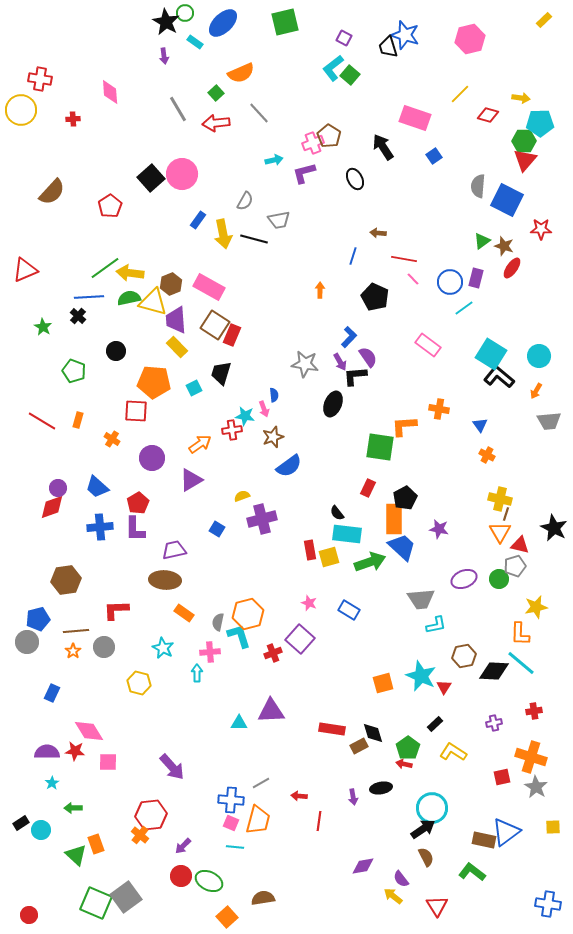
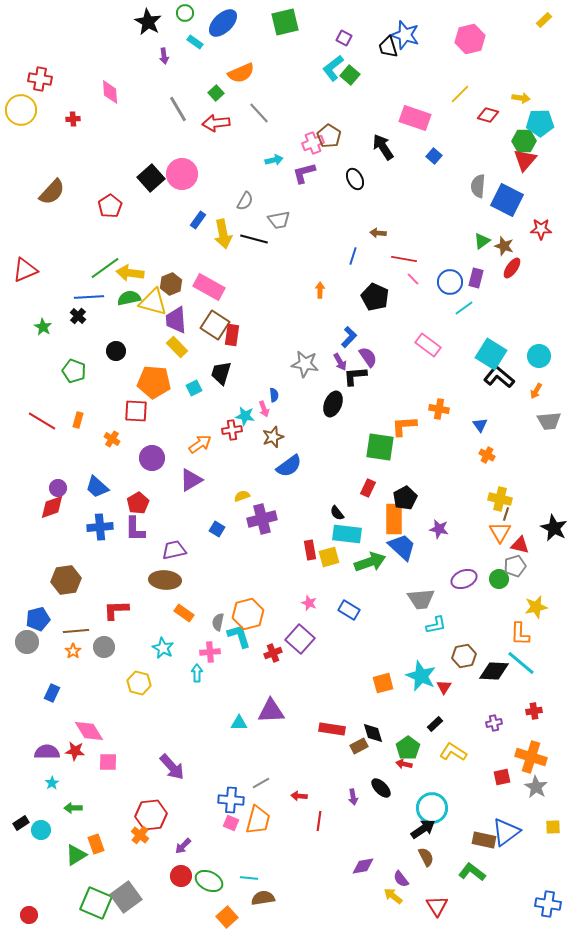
black star at (166, 22): moved 18 px left
blue square at (434, 156): rotated 14 degrees counterclockwise
red rectangle at (232, 335): rotated 15 degrees counterclockwise
black ellipse at (381, 788): rotated 55 degrees clockwise
cyan line at (235, 847): moved 14 px right, 31 px down
green triangle at (76, 855): rotated 45 degrees clockwise
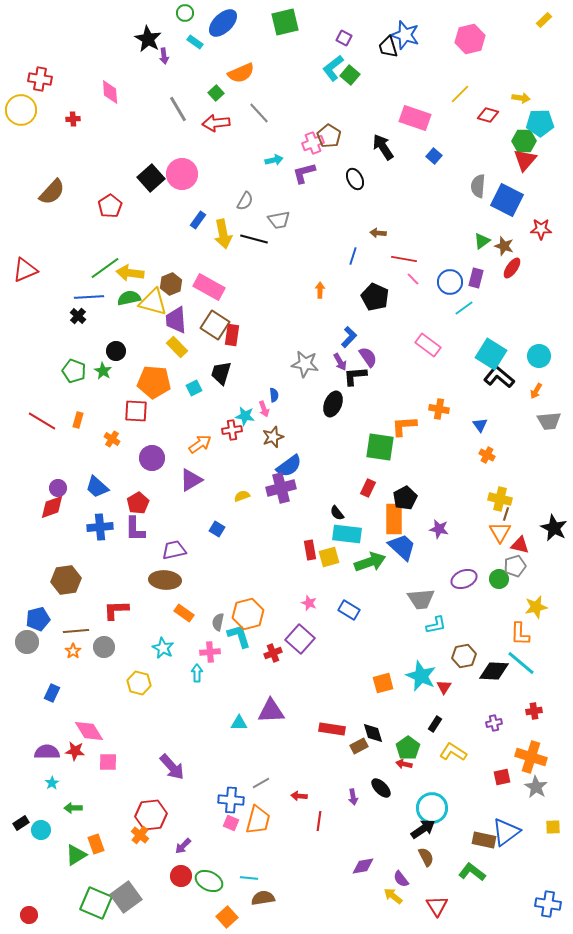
black star at (148, 22): moved 17 px down
green star at (43, 327): moved 60 px right, 44 px down
purple cross at (262, 519): moved 19 px right, 31 px up
black rectangle at (435, 724): rotated 14 degrees counterclockwise
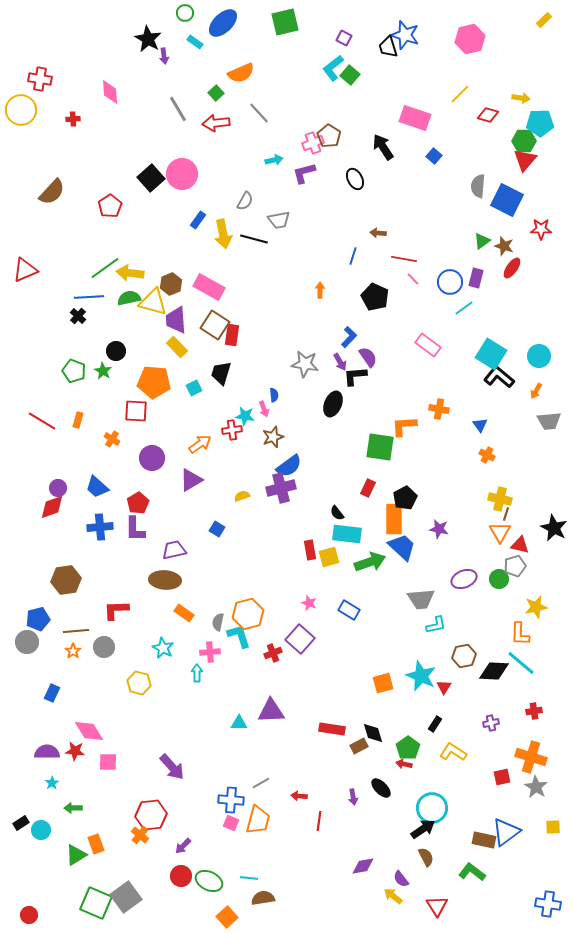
purple cross at (494, 723): moved 3 px left
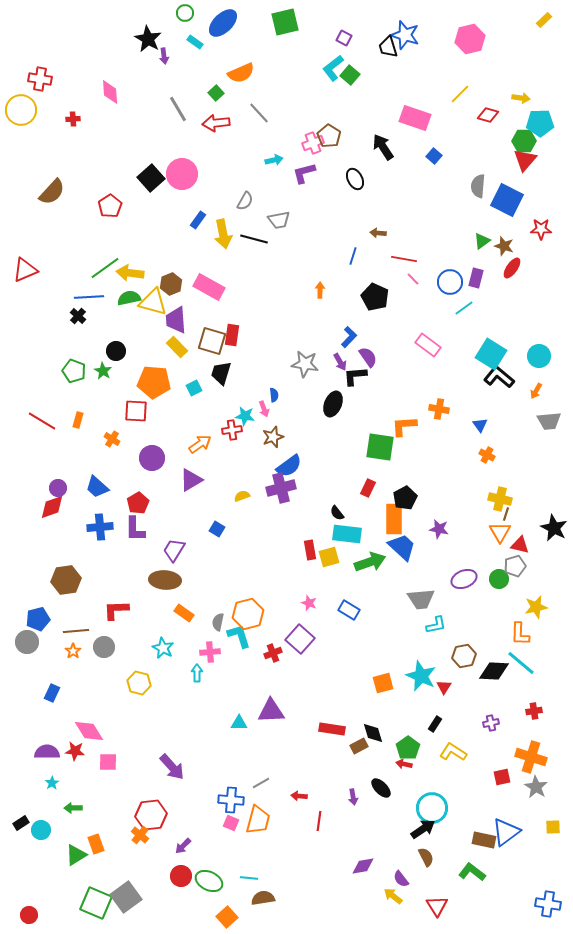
brown square at (215, 325): moved 3 px left, 16 px down; rotated 16 degrees counterclockwise
purple trapezoid at (174, 550): rotated 45 degrees counterclockwise
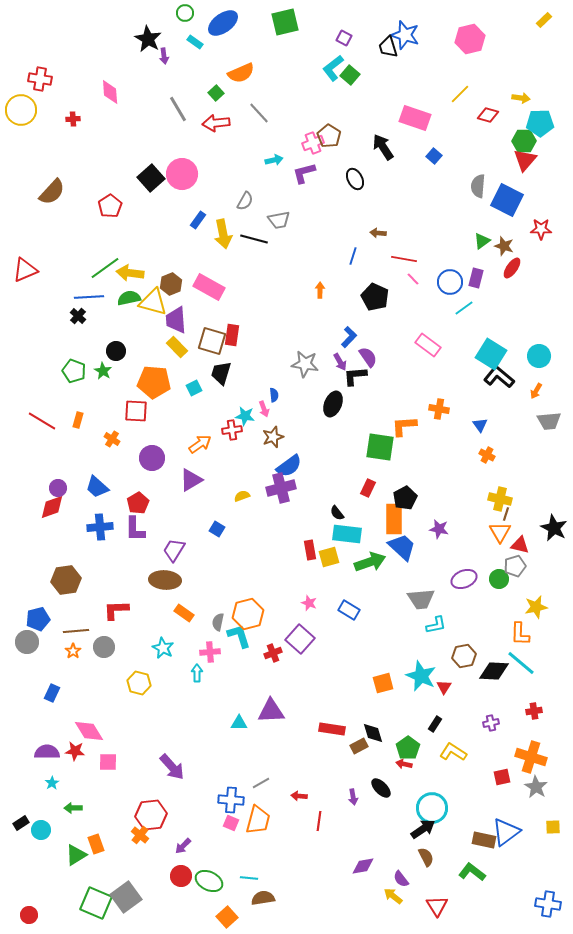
blue ellipse at (223, 23): rotated 8 degrees clockwise
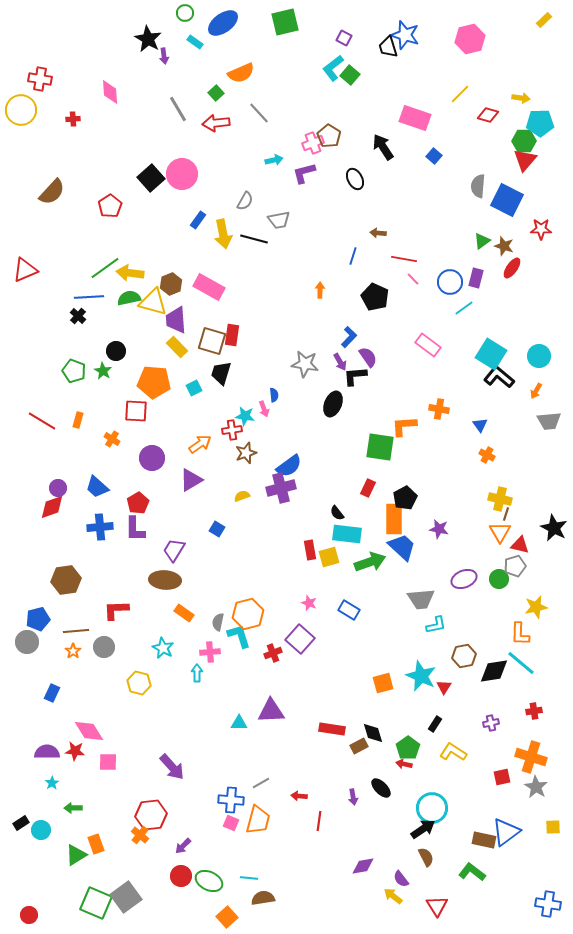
brown star at (273, 437): moved 27 px left, 16 px down
black diamond at (494, 671): rotated 12 degrees counterclockwise
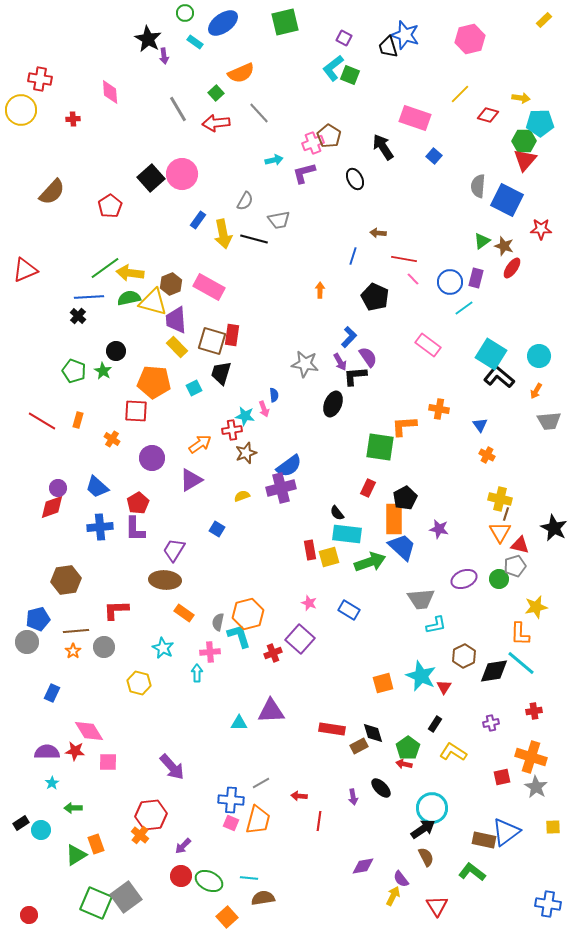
green square at (350, 75): rotated 18 degrees counterclockwise
brown hexagon at (464, 656): rotated 15 degrees counterclockwise
yellow arrow at (393, 896): rotated 78 degrees clockwise
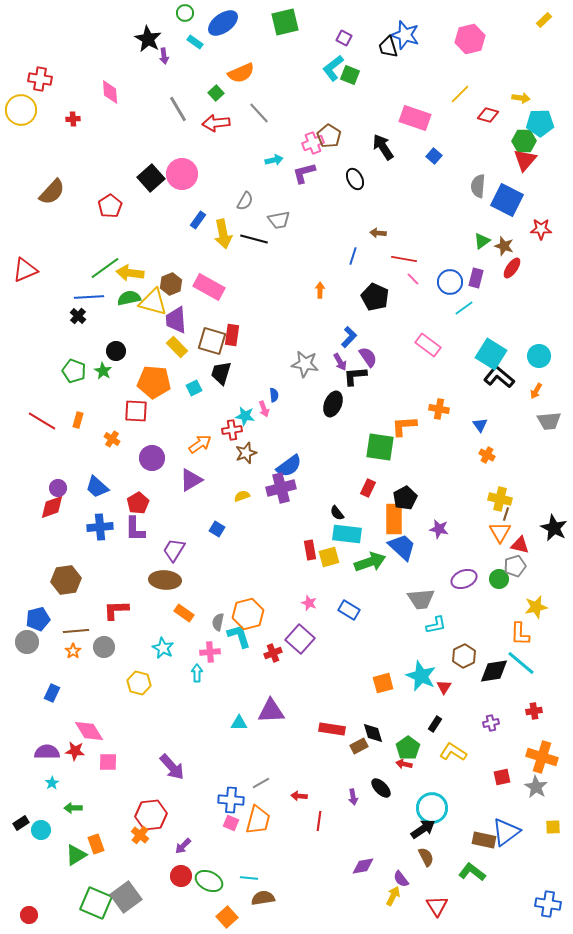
orange cross at (531, 757): moved 11 px right
